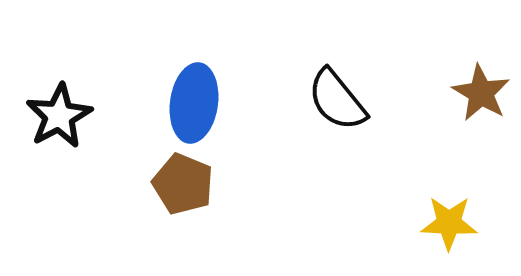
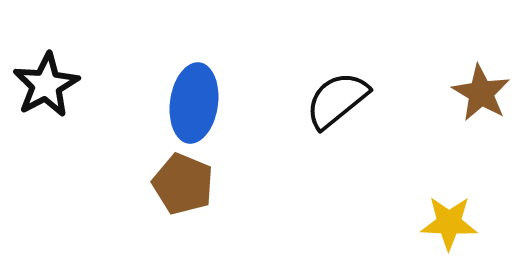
black semicircle: rotated 90 degrees clockwise
black star: moved 13 px left, 31 px up
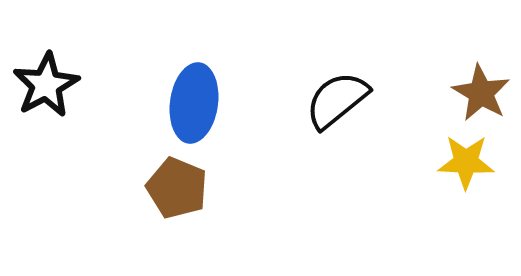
brown pentagon: moved 6 px left, 4 px down
yellow star: moved 17 px right, 61 px up
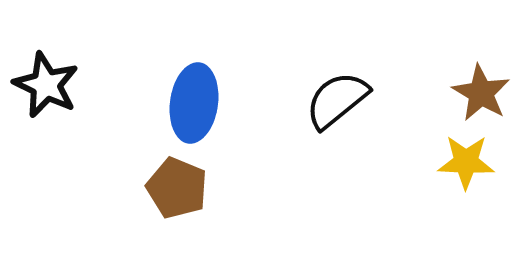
black star: rotated 18 degrees counterclockwise
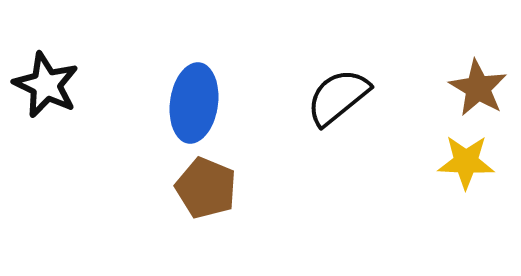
brown star: moved 3 px left, 5 px up
black semicircle: moved 1 px right, 3 px up
brown pentagon: moved 29 px right
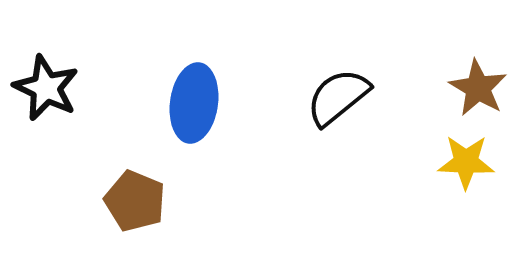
black star: moved 3 px down
brown pentagon: moved 71 px left, 13 px down
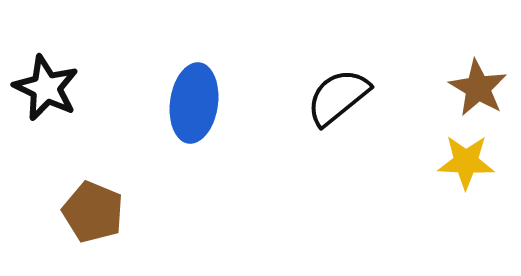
brown pentagon: moved 42 px left, 11 px down
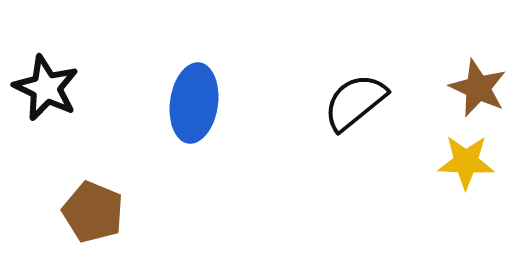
brown star: rotated 6 degrees counterclockwise
black semicircle: moved 17 px right, 5 px down
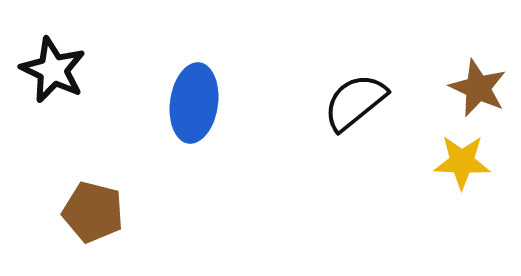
black star: moved 7 px right, 18 px up
yellow star: moved 4 px left
brown pentagon: rotated 8 degrees counterclockwise
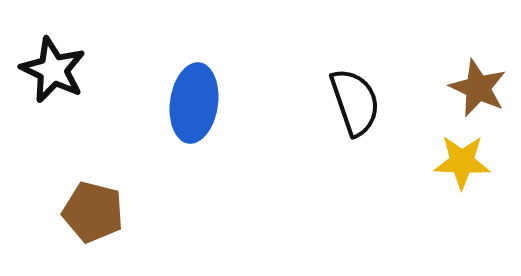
black semicircle: rotated 110 degrees clockwise
